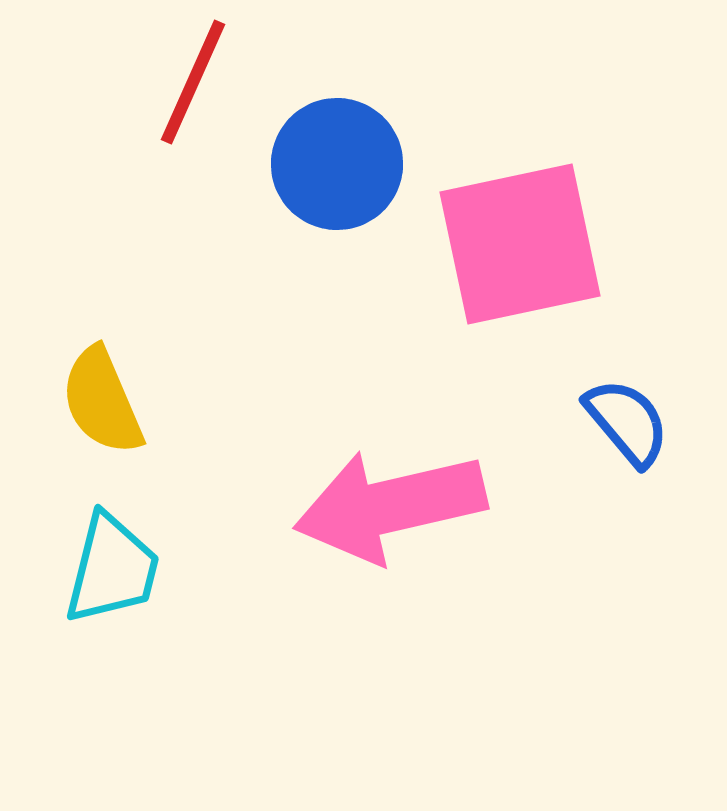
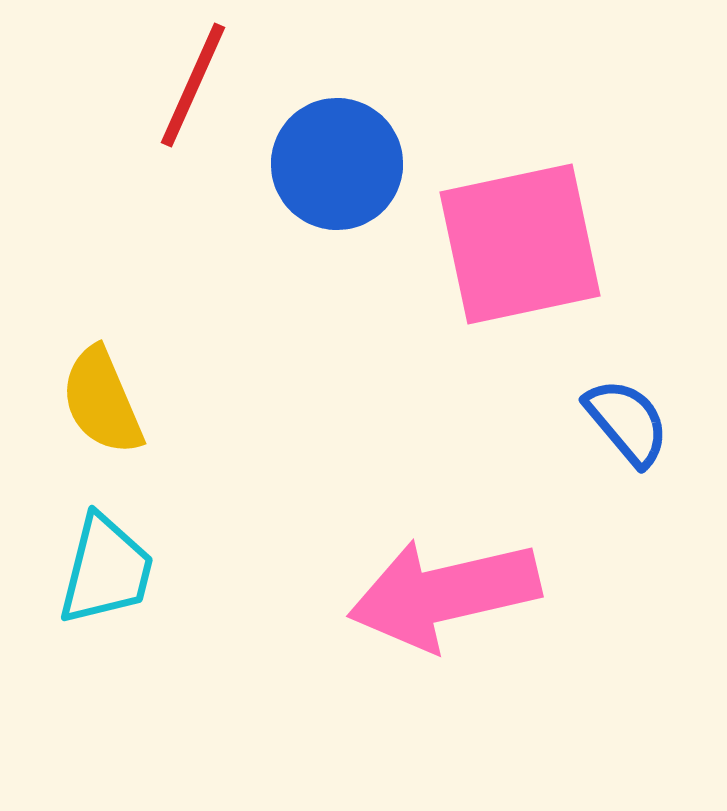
red line: moved 3 px down
pink arrow: moved 54 px right, 88 px down
cyan trapezoid: moved 6 px left, 1 px down
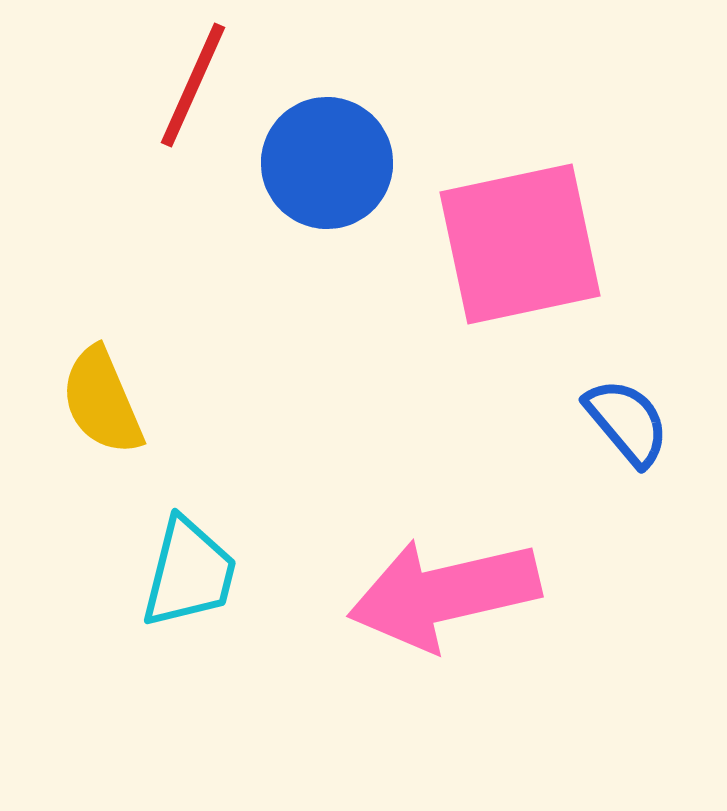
blue circle: moved 10 px left, 1 px up
cyan trapezoid: moved 83 px right, 3 px down
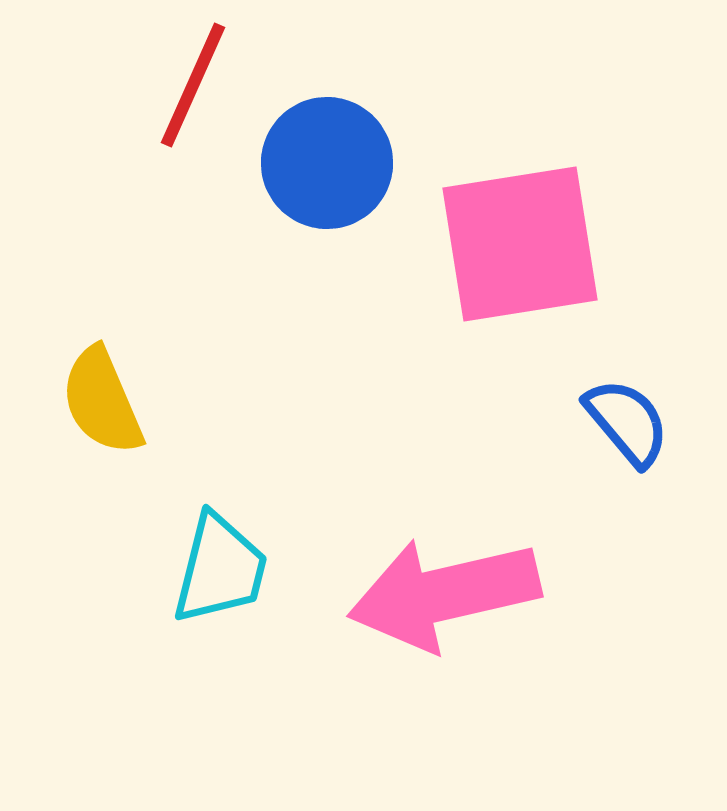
pink square: rotated 3 degrees clockwise
cyan trapezoid: moved 31 px right, 4 px up
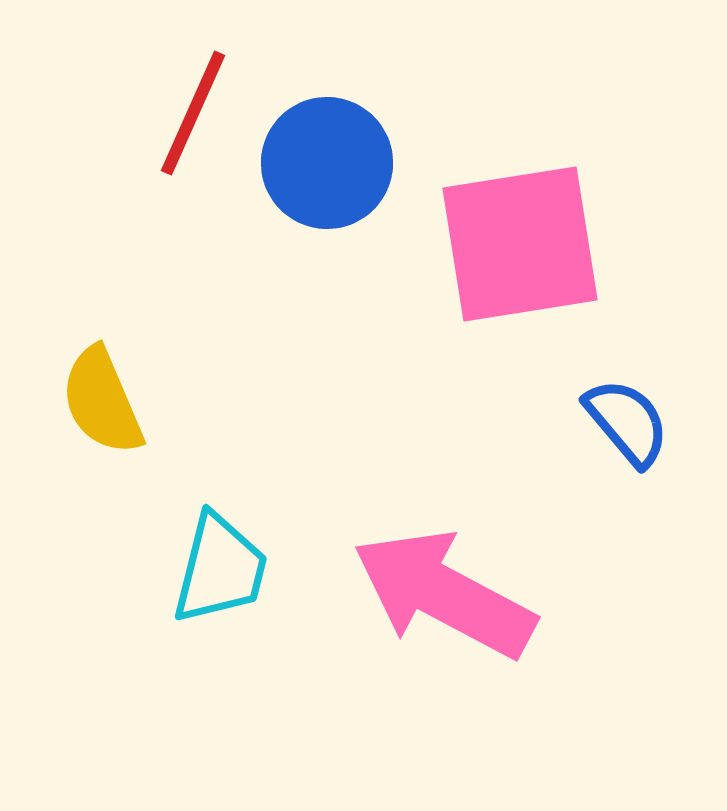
red line: moved 28 px down
pink arrow: rotated 41 degrees clockwise
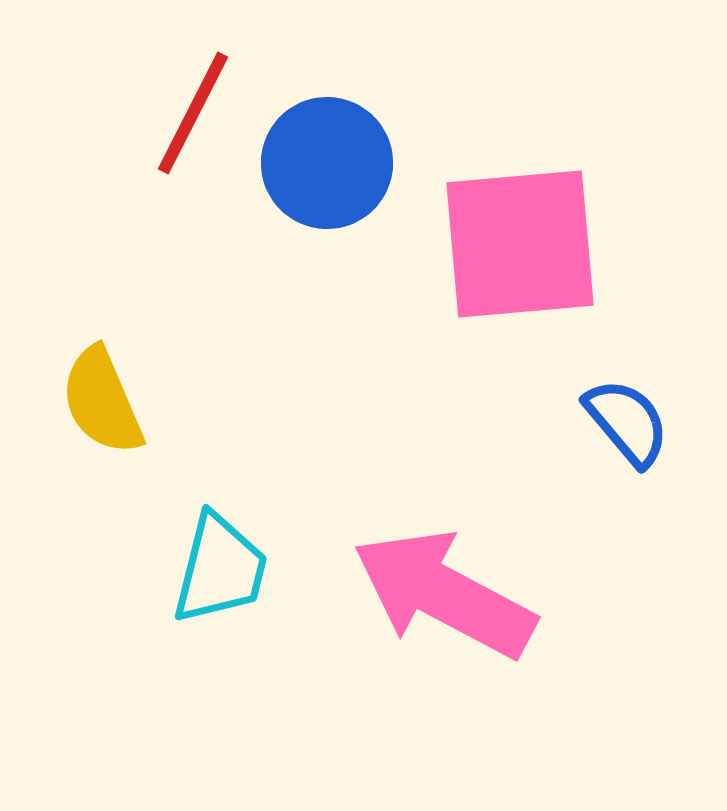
red line: rotated 3 degrees clockwise
pink square: rotated 4 degrees clockwise
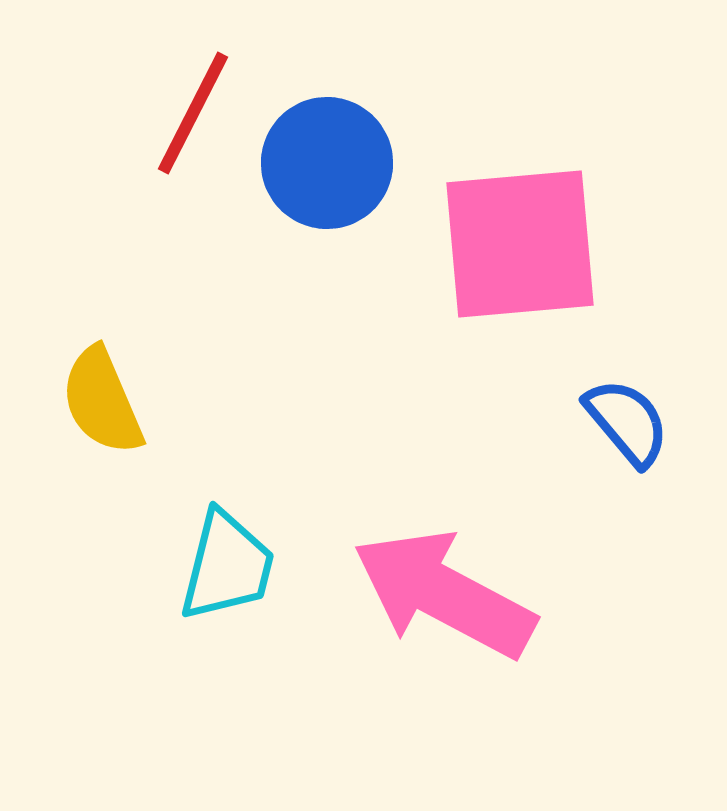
cyan trapezoid: moved 7 px right, 3 px up
